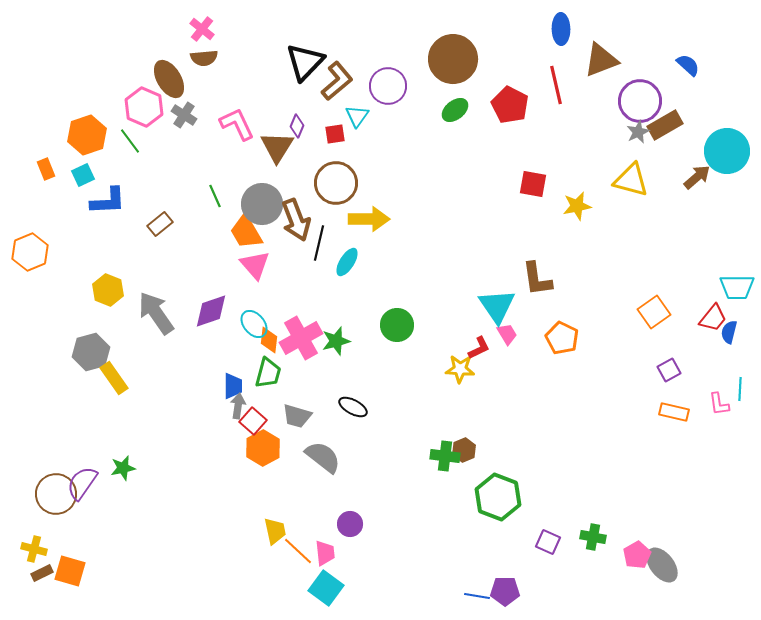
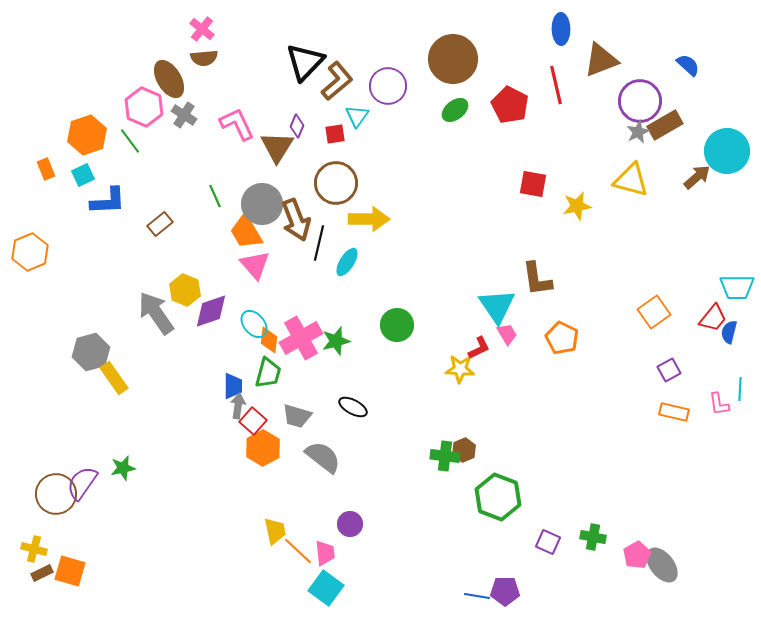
yellow hexagon at (108, 290): moved 77 px right
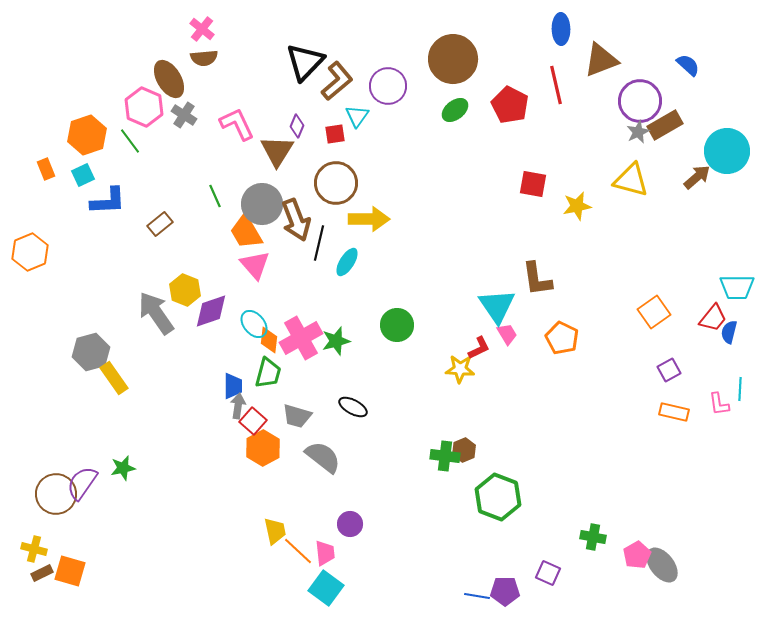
brown triangle at (277, 147): moved 4 px down
purple square at (548, 542): moved 31 px down
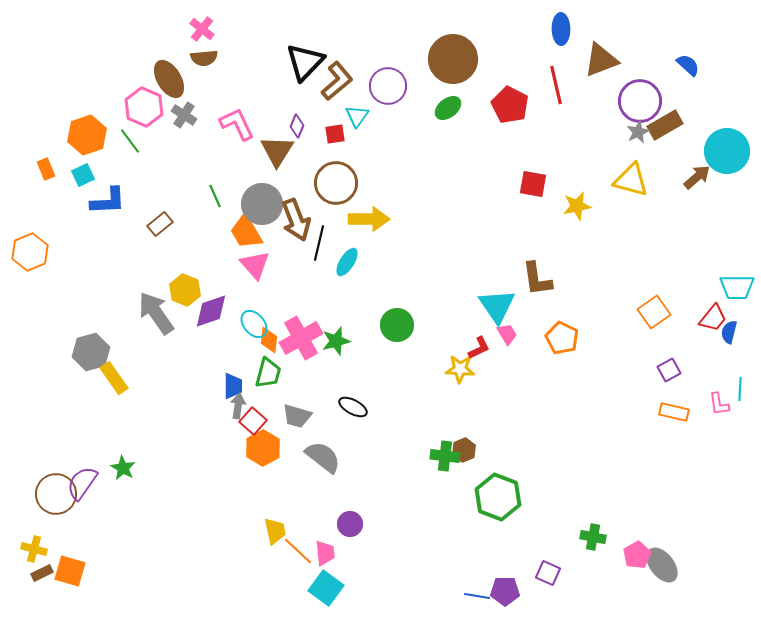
green ellipse at (455, 110): moved 7 px left, 2 px up
green star at (123, 468): rotated 30 degrees counterclockwise
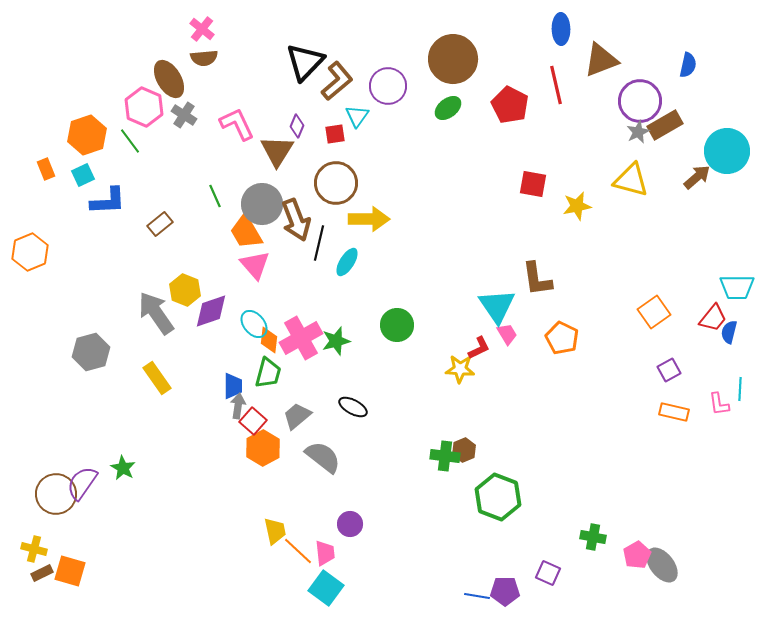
blue semicircle at (688, 65): rotated 60 degrees clockwise
yellow rectangle at (114, 378): moved 43 px right
gray trapezoid at (297, 416): rotated 124 degrees clockwise
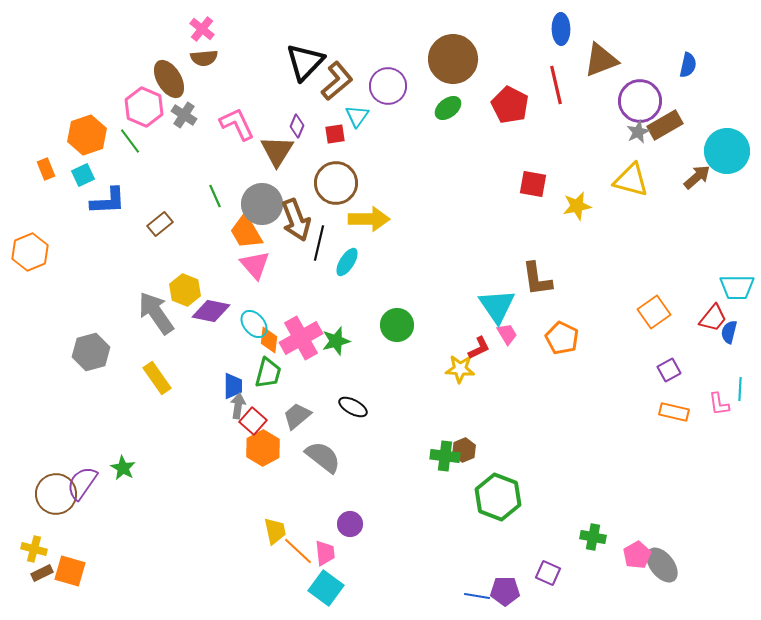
purple diamond at (211, 311): rotated 30 degrees clockwise
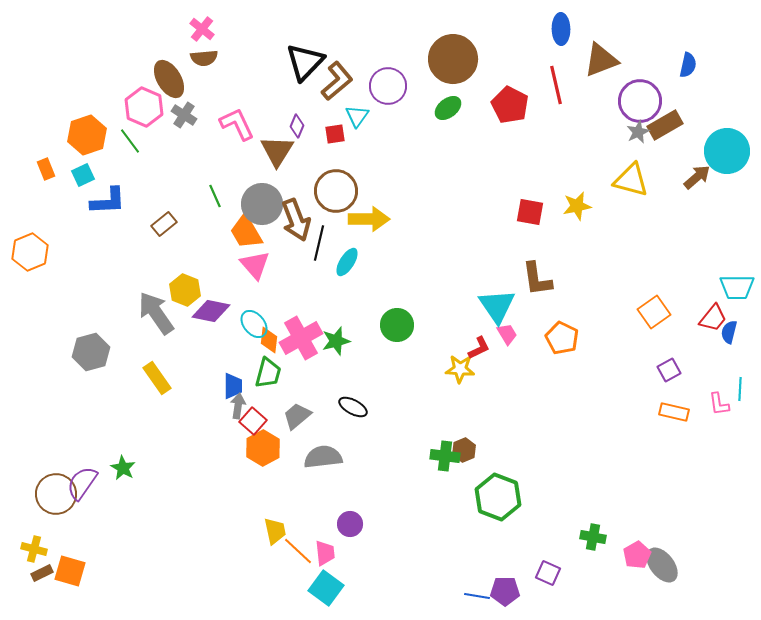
brown circle at (336, 183): moved 8 px down
red square at (533, 184): moved 3 px left, 28 px down
brown rectangle at (160, 224): moved 4 px right
gray semicircle at (323, 457): rotated 45 degrees counterclockwise
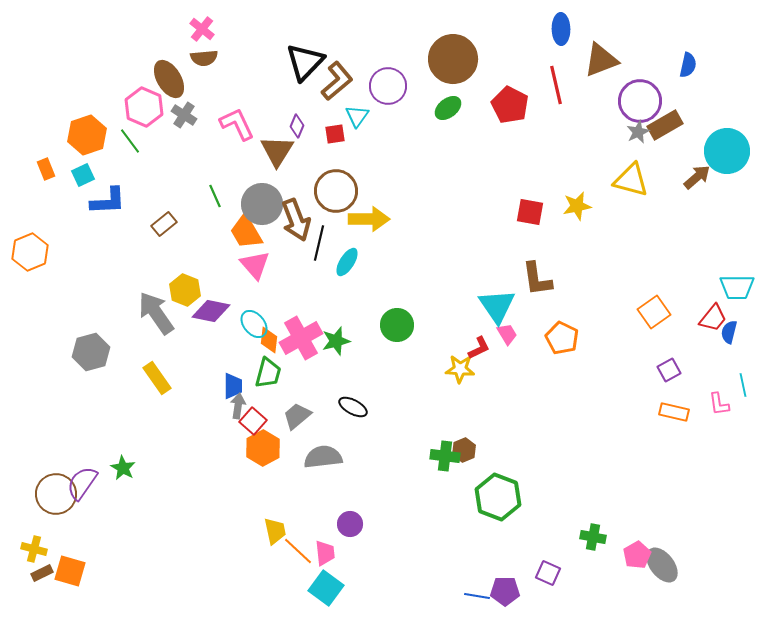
cyan line at (740, 389): moved 3 px right, 4 px up; rotated 15 degrees counterclockwise
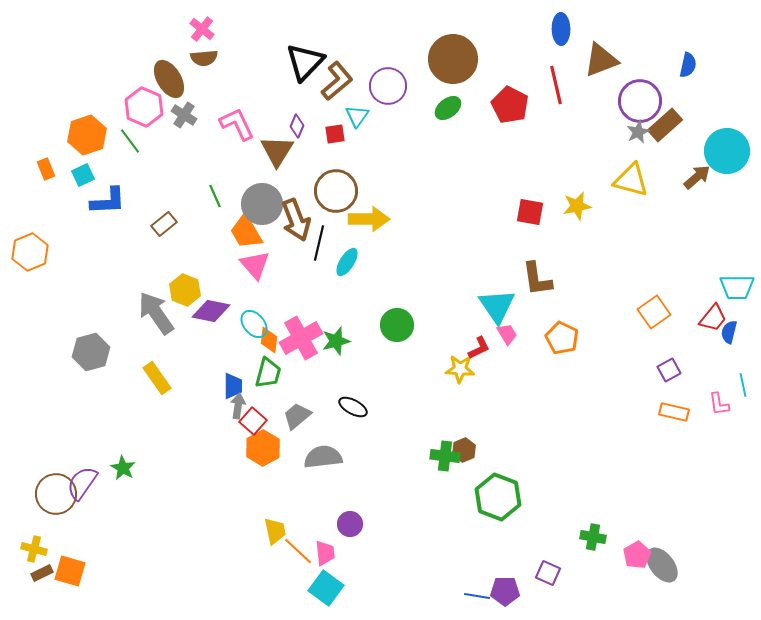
brown rectangle at (665, 125): rotated 12 degrees counterclockwise
